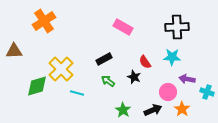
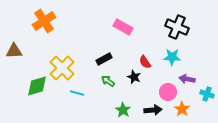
black cross: rotated 25 degrees clockwise
yellow cross: moved 1 px right, 1 px up
cyan cross: moved 2 px down
black arrow: rotated 18 degrees clockwise
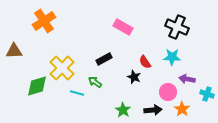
green arrow: moved 13 px left, 1 px down
